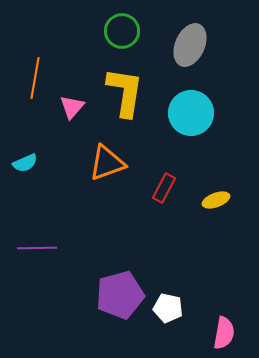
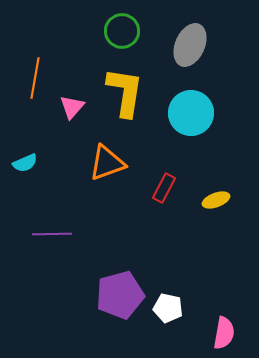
purple line: moved 15 px right, 14 px up
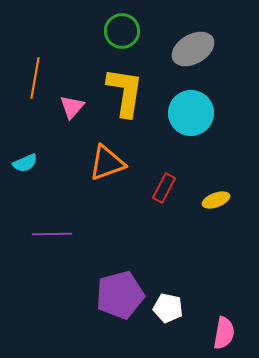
gray ellipse: moved 3 px right, 4 px down; rotated 36 degrees clockwise
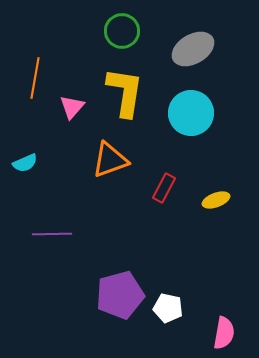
orange triangle: moved 3 px right, 3 px up
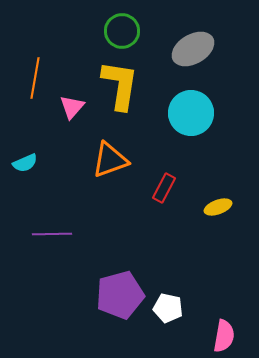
yellow L-shape: moved 5 px left, 7 px up
yellow ellipse: moved 2 px right, 7 px down
pink semicircle: moved 3 px down
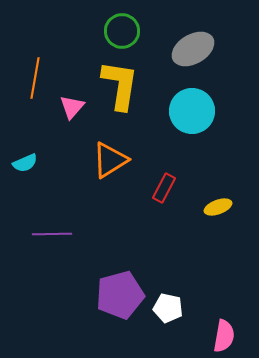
cyan circle: moved 1 px right, 2 px up
orange triangle: rotated 12 degrees counterclockwise
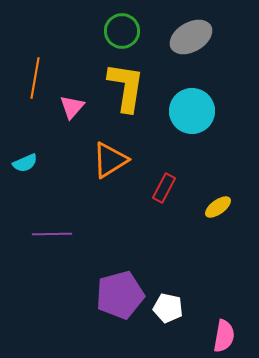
gray ellipse: moved 2 px left, 12 px up
yellow L-shape: moved 6 px right, 2 px down
yellow ellipse: rotated 16 degrees counterclockwise
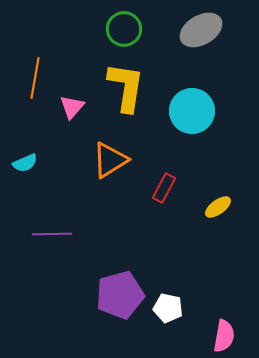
green circle: moved 2 px right, 2 px up
gray ellipse: moved 10 px right, 7 px up
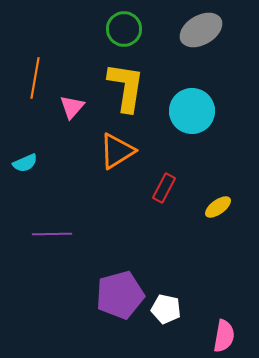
orange triangle: moved 7 px right, 9 px up
white pentagon: moved 2 px left, 1 px down
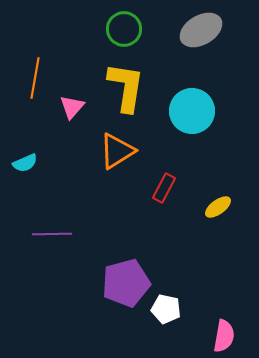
purple pentagon: moved 6 px right, 12 px up
